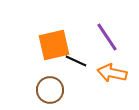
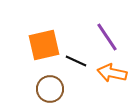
orange square: moved 10 px left
brown circle: moved 1 px up
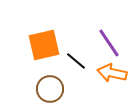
purple line: moved 2 px right, 6 px down
black line: rotated 15 degrees clockwise
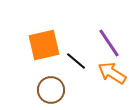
orange arrow: rotated 20 degrees clockwise
brown circle: moved 1 px right, 1 px down
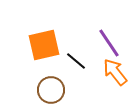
orange arrow: moved 3 px right, 1 px up; rotated 20 degrees clockwise
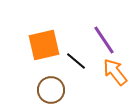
purple line: moved 5 px left, 3 px up
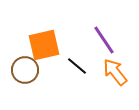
black line: moved 1 px right, 5 px down
brown circle: moved 26 px left, 20 px up
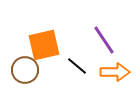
orange arrow: rotated 128 degrees clockwise
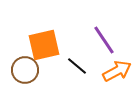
orange arrow: moved 2 px right, 1 px up; rotated 28 degrees counterclockwise
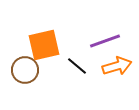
purple line: moved 1 px right, 1 px down; rotated 76 degrees counterclockwise
orange arrow: moved 5 px up; rotated 12 degrees clockwise
